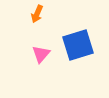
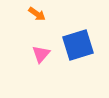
orange arrow: rotated 78 degrees counterclockwise
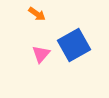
blue square: moved 4 px left; rotated 12 degrees counterclockwise
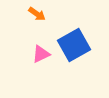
pink triangle: rotated 24 degrees clockwise
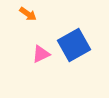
orange arrow: moved 9 px left
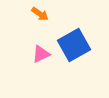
orange arrow: moved 12 px right
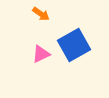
orange arrow: moved 1 px right
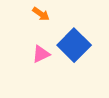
blue square: rotated 16 degrees counterclockwise
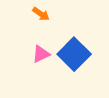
blue square: moved 9 px down
